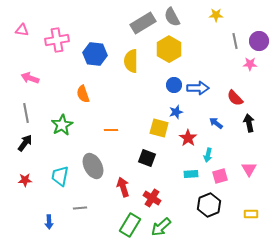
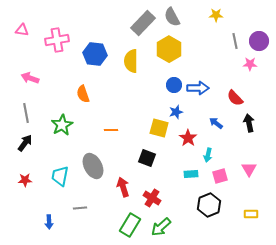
gray rectangle at (143, 23): rotated 15 degrees counterclockwise
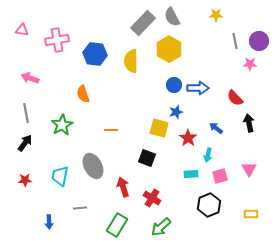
blue arrow at (216, 123): moved 5 px down
green rectangle at (130, 225): moved 13 px left
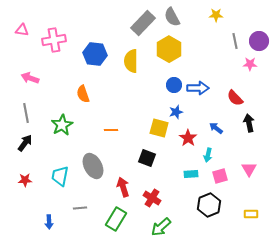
pink cross at (57, 40): moved 3 px left
green rectangle at (117, 225): moved 1 px left, 6 px up
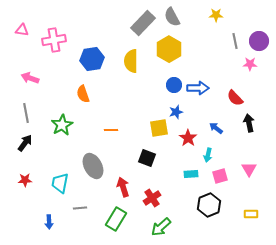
blue hexagon at (95, 54): moved 3 px left, 5 px down; rotated 15 degrees counterclockwise
yellow square at (159, 128): rotated 24 degrees counterclockwise
cyan trapezoid at (60, 176): moved 7 px down
red cross at (152, 198): rotated 24 degrees clockwise
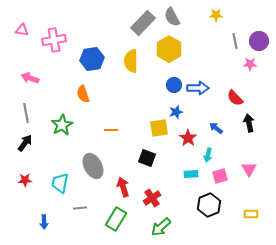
blue arrow at (49, 222): moved 5 px left
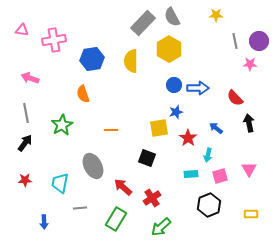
red arrow at (123, 187): rotated 30 degrees counterclockwise
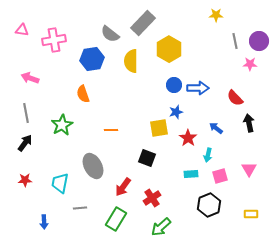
gray semicircle at (172, 17): moved 62 px left, 17 px down; rotated 24 degrees counterclockwise
red arrow at (123, 187): rotated 96 degrees counterclockwise
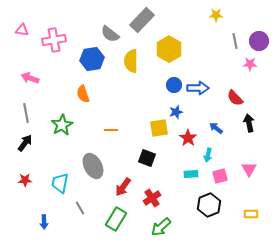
gray rectangle at (143, 23): moved 1 px left, 3 px up
gray line at (80, 208): rotated 64 degrees clockwise
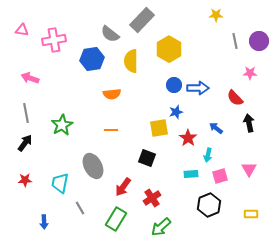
pink star at (250, 64): moved 9 px down
orange semicircle at (83, 94): moved 29 px right; rotated 78 degrees counterclockwise
